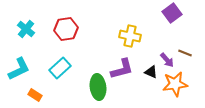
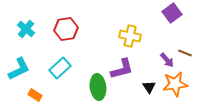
black triangle: moved 2 px left, 15 px down; rotated 32 degrees clockwise
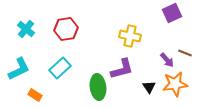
purple square: rotated 12 degrees clockwise
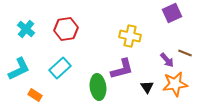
black triangle: moved 2 px left
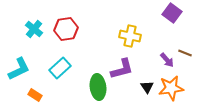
purple square: rotated 30 degrees counterclockwise
cyan cross: moved 8 px right
orange star: moved 4 px left, 4 px down
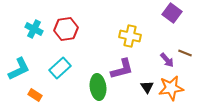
cyan cross: rotated 12 degrees counterclockwise
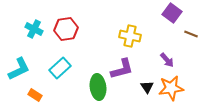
brown line: moved 6 px right, 19 px up
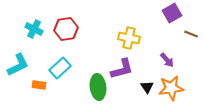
purple square: rotated 24 degrees clockwise
yellow cross: moved 1 px left, 2 px down
cyan L-shape: moved 1 px left, 4 px up
orange rectangle: moved 4 px right, 10 px up; rotated 24 degrees counterclockwise
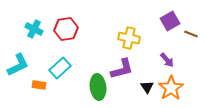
purple square: moved 2 px left, 8 px down
orange star: rotated 25 degrees counterclockwise
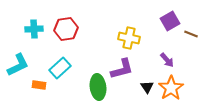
cyan cross: rotated 30 degrees counterclockwise
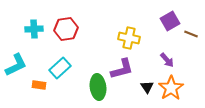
cyan L-shape: moved 2 px left
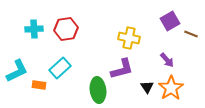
cyan L-shape: moved 1 px right, 6 px down
green ellipse: moved 3 px down
